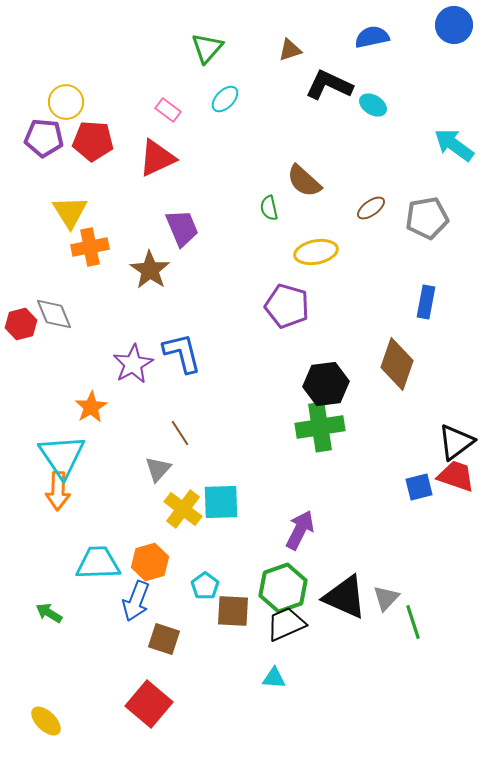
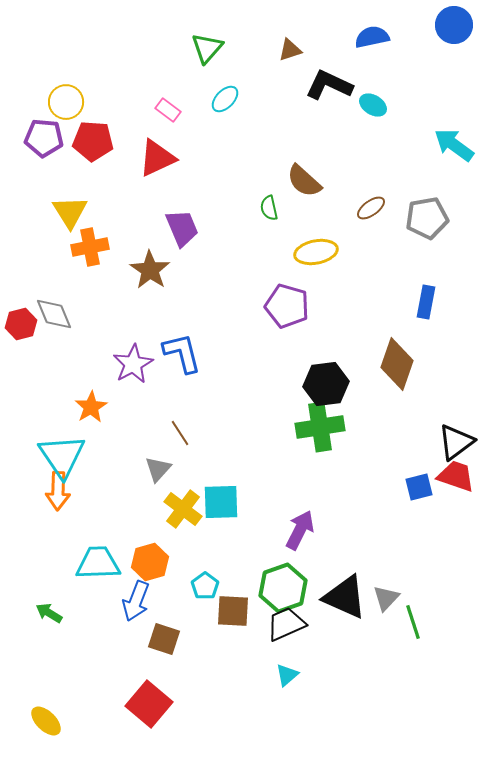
cyan triangle at (274, 678): moved 13 px right, 3 px up; rotated 45 degrees counterclockwise
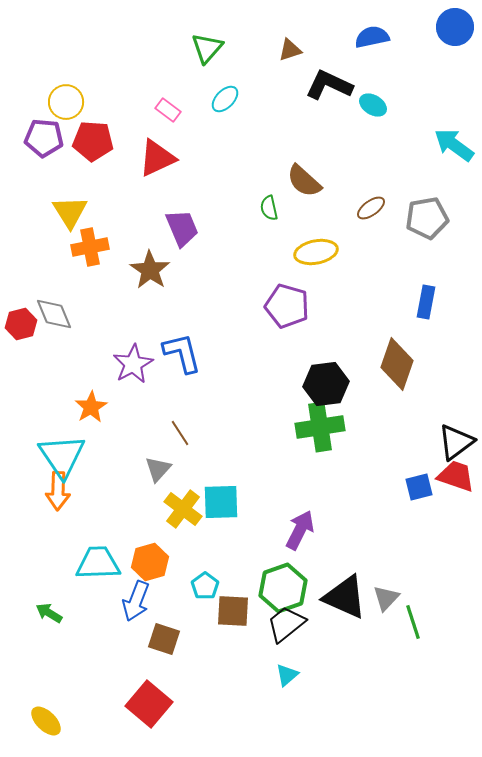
blue circle at (454, 25): moved 1 px right, 2 px down
black trapezoid at (286, 624): rotated 15 degrees counterclockwise
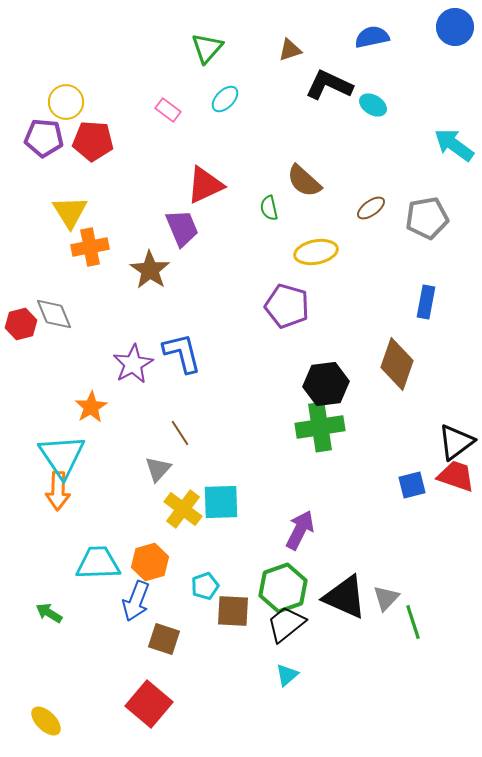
red triangle at (157, 158): moved 48 px right, 27 px down
blue square at (419, 487): moved 7 px left, 2 px up
cyan pentagon at (205, 586): rotated 16 degrees clockwise
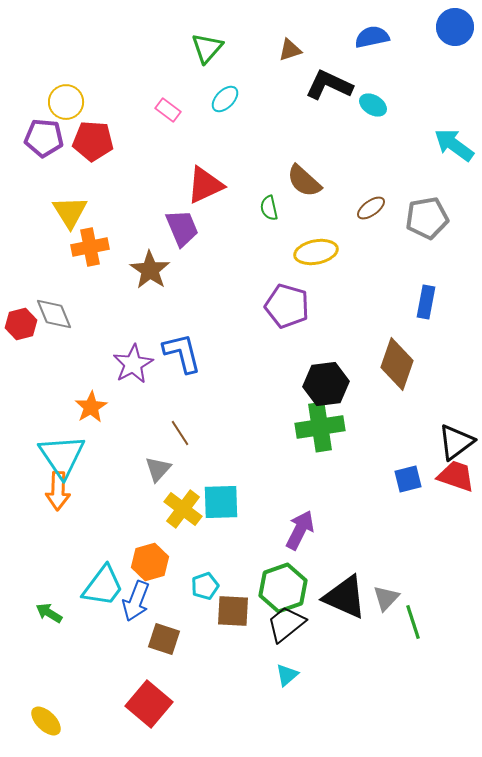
blue square at (412, 485): moved 4 px left, 6 px up
cyan trapezoid at (98, 563): moved 5 px right, 23 px down; rotated 129 degrees clockwise
